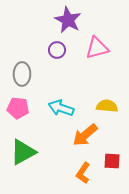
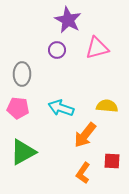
orange arrow: rotated 12 degrees counterclockwise
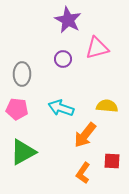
purple circle: moved 6 px right, 9 px down
pink pentagon: moved 1 px left, 1 px down
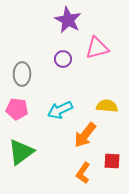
cyan arrow: moved 1 px left, 2 px down; rotated 45 degrees counterclockwise
green triangle: moved 2 px left; rotated 8 degrees counterclockwise
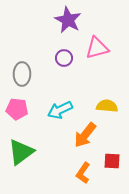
purple circle: moved 1 px right, 1 px up
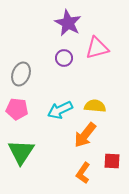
purple star: moved 3 px down
gray ellipse: moved 1 px left; rotated 20 degrees clockwise
yellow semicircle: moved 12 px left
green triangle: rotated 20 degrees counterclockwise
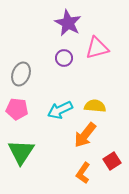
red square: rotated 36 degrees counterclockwise
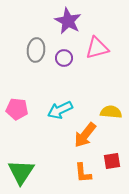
purple star: moved 2 px up
gray ellipse: moved 15 px right, 24 px up; rotated 15 degrees counterclockwise
yellow semicircle: moved 16 px right, 6 px down
green triangle: moved 20 px down
red square: rotated 24 degrees clockwise
orange L-shape: rotated 40 degrees counterclockwise
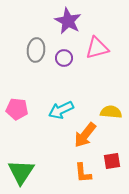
cyan arrow: moved 1 px right
